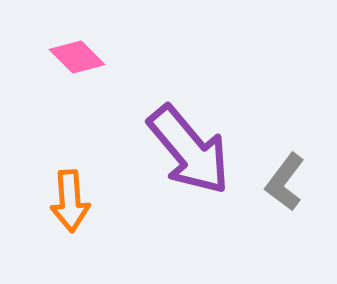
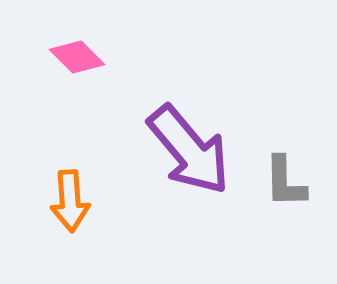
gray L-shape: rotated 38 degrees counterclockwise
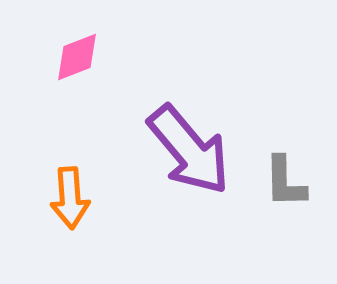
pink diamond: rotated 66 degrees counterclockwise
orange arrow: moved 3 px up
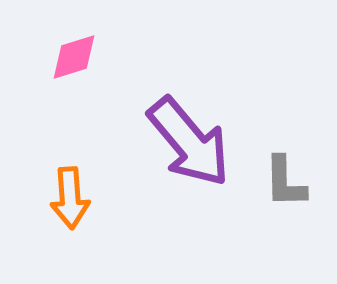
pink diamond: moved 3 px left; rotated 4 degrees clockwise
purple arrow: moved 8 px up
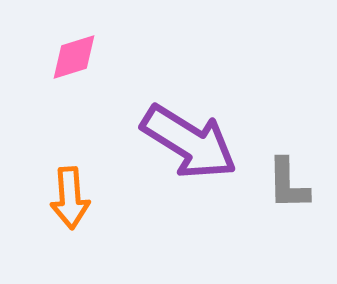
purple arrow: rotated 18 degrees counterclockwise
gray L-shape: moved 3 px right, 2 px down
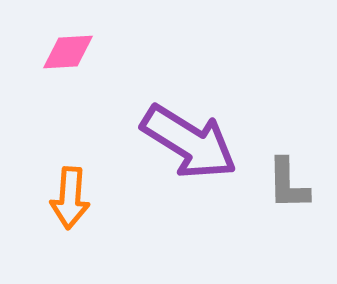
pink diamond: moved 6 px left, 5 px up; rotated 14 degrees clockwise
orange arrow: rotated 8 degrees clockwise
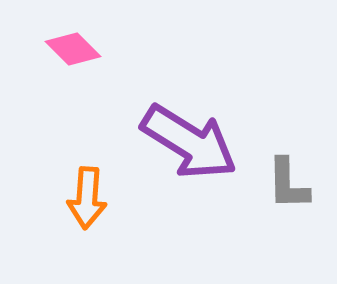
pink diamond: moved 5 px right, 3 px up; rotated 48 degrees clockwise
orange arrow: moved 17 px right
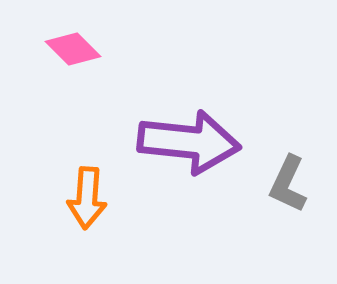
purple arrow: rotated 26 degrees counterclockwise
gray L-shape: rotated 26 degrees clockwise
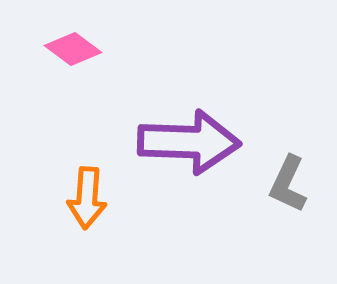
pink diamond: rotated 8 degrees counterclockwise
purple arrow: rotated 4 degrees counterclockwise
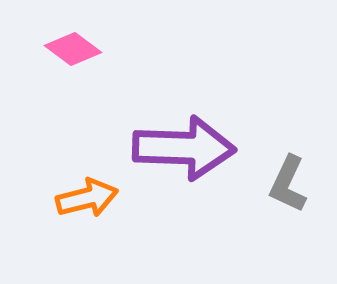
purple arrow: moved 5 px left, 6 px down
orange arrow: rotated 108 degrees counterclockwise
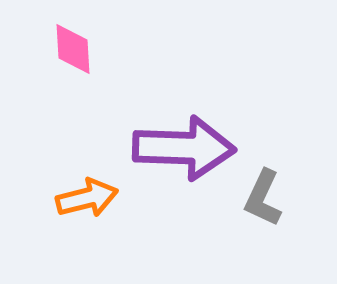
pink diamond: rotated 50 degrees clockwise
gray L-shape: moved 25 px left, 14 px down
